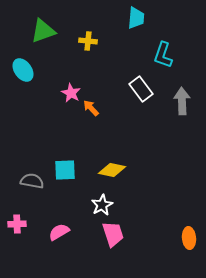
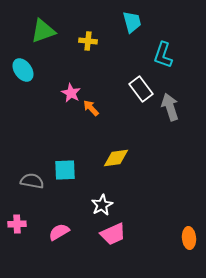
cyan trapezoid: moved 4 px left, 4 px down; rotated 20 degrees counterclockwise
gray arrow: moved 12 px left, 6 px down; rotated 16 degrees counterclockwise
yellow diamond: moved 4 px right, 12 px up; rotated 20 degrees counterclockwise
pink trapezoid: rotated 84 degrees clockwise
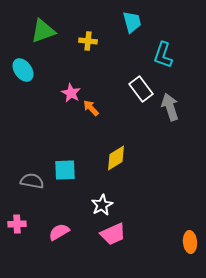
yellow diamond: rotated 24 degrees counterclockwise
orange ellipse: moved 1 px right, 4 px down
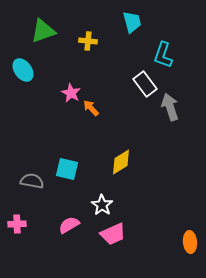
white rectangle: moved 4 px right, 5 px up
yellow diamond: moved 5 px right, 4 px down
cyan square: moved 2 px right, 1 px up; rotated 15 degrees clockwise
white star: rotated 10 degrees counterclockwise
pink semicircle: moved 10 px right, 7 px up
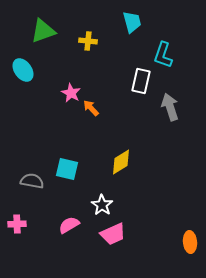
white rectangle: moved 4 px left, 3 px up; rotated 50 degrees clockwise
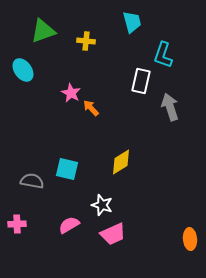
yellow cross: moved 2 px left
white star: rotated 15 degrees counterclockwise
orange ellipse: moved 3 px up
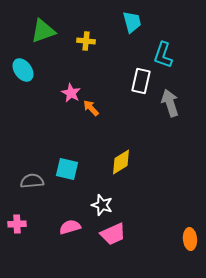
gray arrow: moved 4 px up
gray semicircle: rotated 15 degrees counterclockwise
pink semicircle: moved 1 px right, 2 px down; rotated 15 degrees clockwise
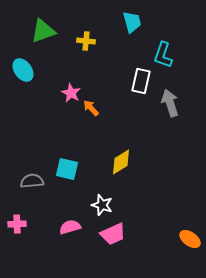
orange ellipse: rotated 50 degrees counterclockwise
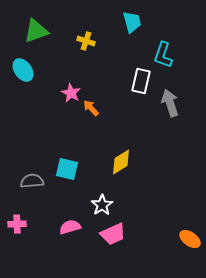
green triangle: moved 7 px left
yellow cross: rotated 12 degrees clockwise
white star: rotated 20 degrees clockwise
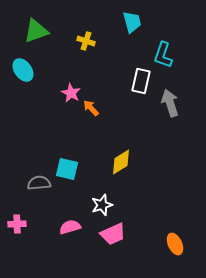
gray semicircle: moved 7 px right, 2 px down
white star: rotated 15 degrees clockwise
orange ellipse: moved 15 px left, 5 px down; rotated 30 degrees clockwise
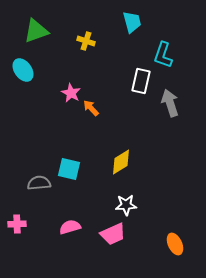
cyan square: moved 2 px right
white star: moved 24 px right; rotated 15 degrees clockwise
